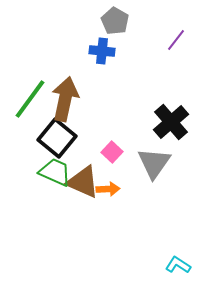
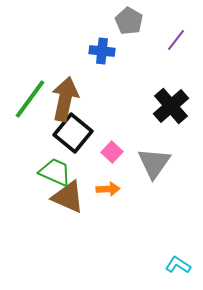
gray pentagon: moved 14 px right
black cross: moved 16 px up
black square: moved 16 px right, 5 px up
brown triangle: moved 15 px left, 15 px down
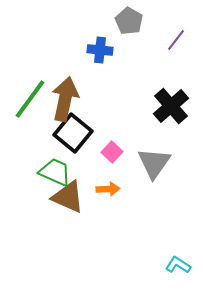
blue cross: moved 2 px left, 1 px up
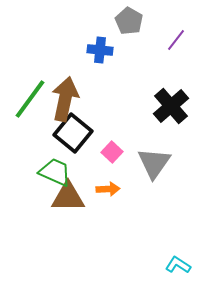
brown triangle: rotated 24 degrees counterclockwise
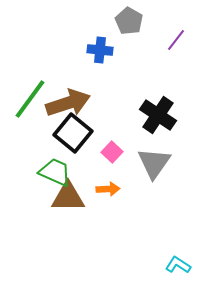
brown arrow: moved 3 px right, 4 px down; rotated 60 degrees clockwise
black cross: moved 13 px left, 9 px down; rotated 15 degrees counterclockwise
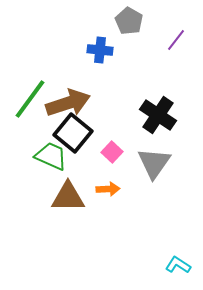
green trapezoid: moved 4 px left, 16 px up
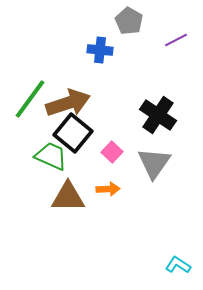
purple line: rotated 25 degrees clockwise
